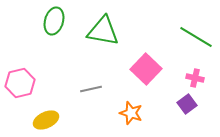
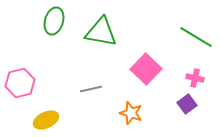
green triangle: moved 2 px left, 1 px down
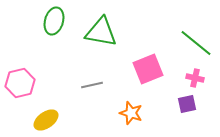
green line: moved 6 px down; rotated 8 degrees clockwise
pink square: moved 2 px right; rotated 24 degrees clockwise
gray line: moved 1 px right, 4 px up
purple square: rotated 24 degrees clockwise
yellow ellipse: rotated 10 degrees counterclockwise
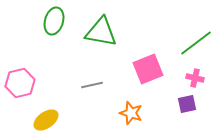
green line: rotated 76 degrees counterclockwise
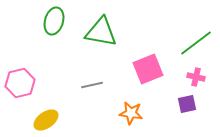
pink cross: moved 1 px right, 1 px up
orange star: rotated 10 degrees counterclockwise
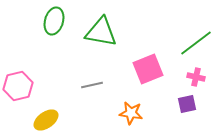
pink hexagon: moved 2 px left, 3 px down
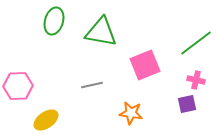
pink square: moved 3 px left, 4 px up
pink cross: moved 3 px down
pink hexagon: rotated 12 degrees clockwise
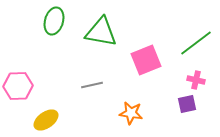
pink square: moved 1 px right, 5 px up
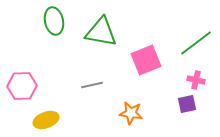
green ellipse: rotated 28 degrees counterclockwise
pink hexagon: moved 4 px right
yellow ellipse: rotated 15 degrees clockwise
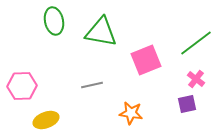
pink cross: moved 1 px up; rotated 24 degrees clockwise
